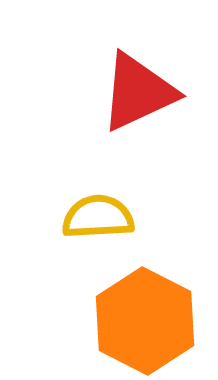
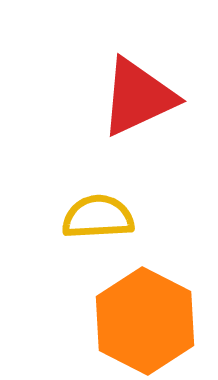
red triangle: moved 5 px down
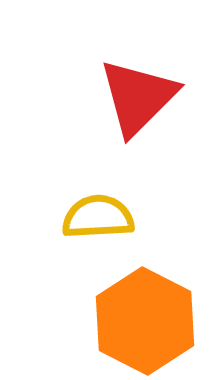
red triangle: rotated 20 degrees counterclockwise
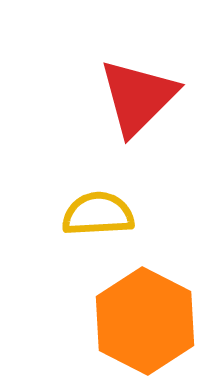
yellow semicircle: moved 3 px up
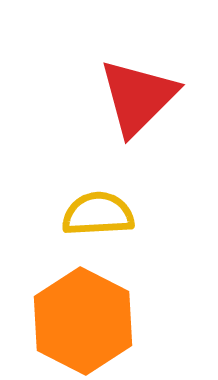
orange hexagon: moved 62 px left
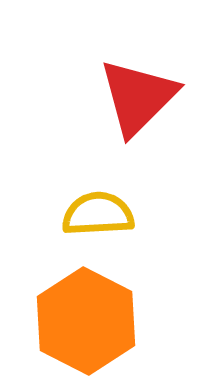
orange hexagon: moved 3 px right
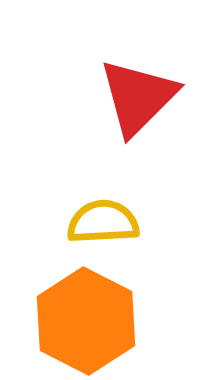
yellow semicircle: moved 5 px right, 8 px down
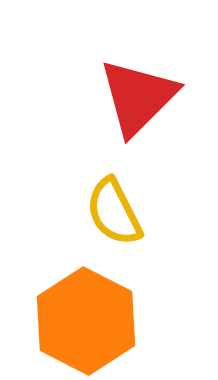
yellow semicircle: moved 11 px right, 10 px up; rotated 114 degrees counterclockwise
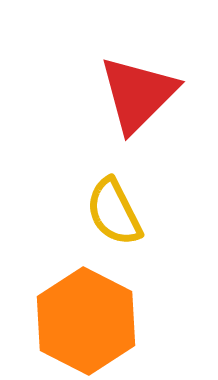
red triangle: moved 3 px up
